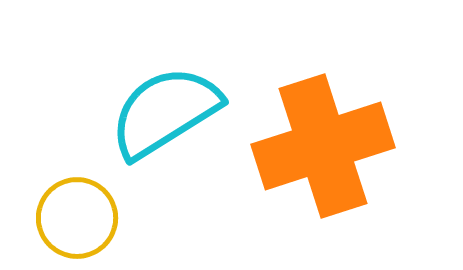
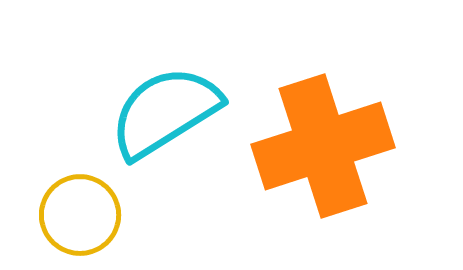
yellow circle: moved 3 px right, 3 px up
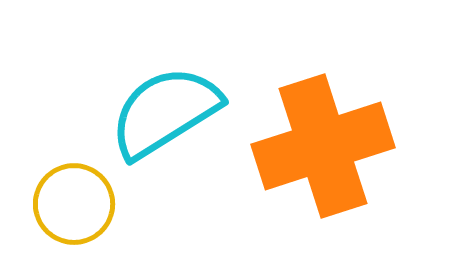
yellow circle: moved 6 px left, 11 px up
